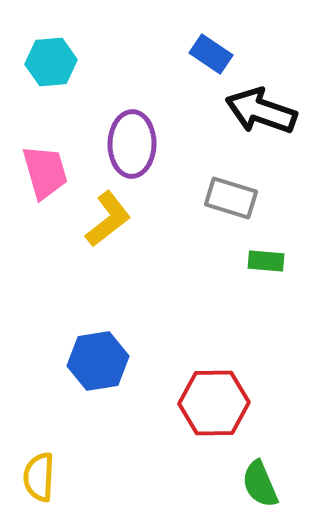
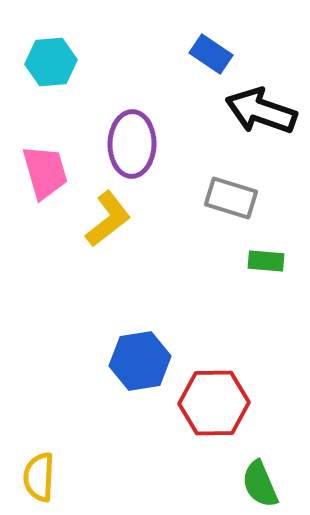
blue hexagon: moved 42 px right
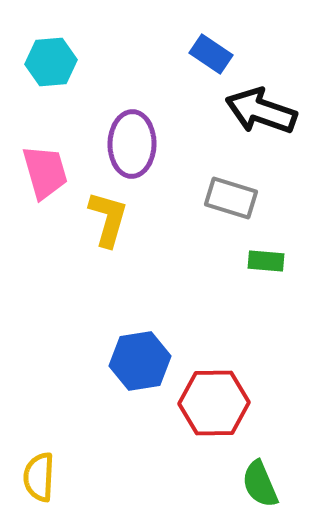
yellow L-shape: rotated 36 degrees counterclockwise
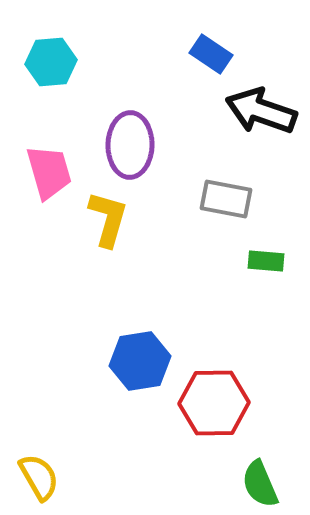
purple ellipse: moved 2 px left, 1 px down
pink trapezoid: moved 4 px right
gray rectangle: moved 5 px left, 1 px down; rotated 6 degrees counterclockwise
yellow semicircle: rotated 147 degrees clockwise
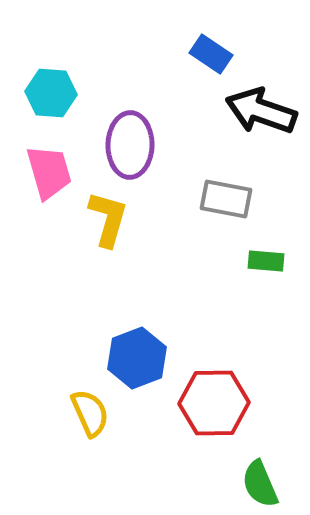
cyan hexagon: moved 31 px down; rotated 9 degrees clockwise
blue hexagon: moved 3 px left, 3 px up; rotated 12 degrees counterclockwise
yellow semicircle: moved 51 px right, 64 px up; rotated 6 degrees clockwise
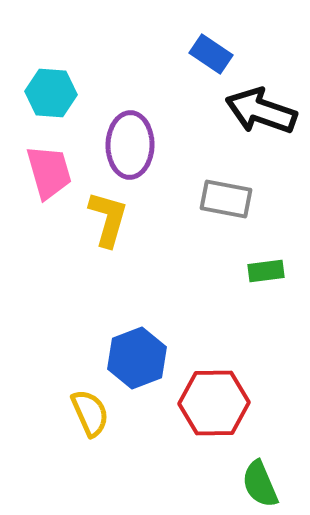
green rectangle: moved 10 px down; rotated 12 degrees counterclockwise
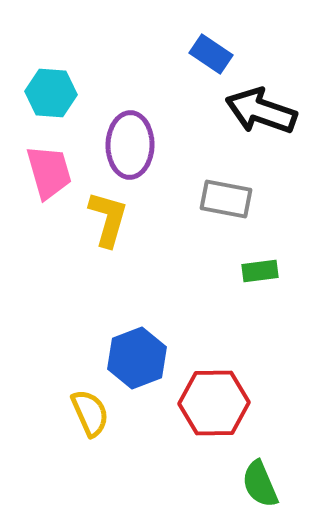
green rectangle: moved 6 px left
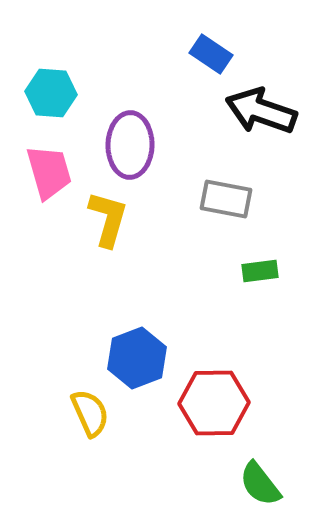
green semicircle: rotated 15 degrees counterclockwise
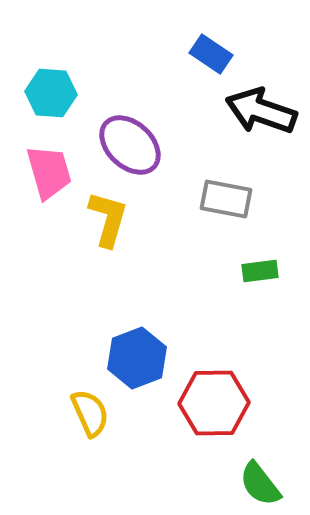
purple ellipse: rotated 48 degrees counterclockwise
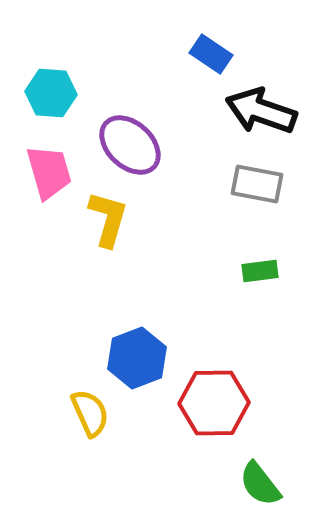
gray rectangle: moved 31 px right, 15 px up
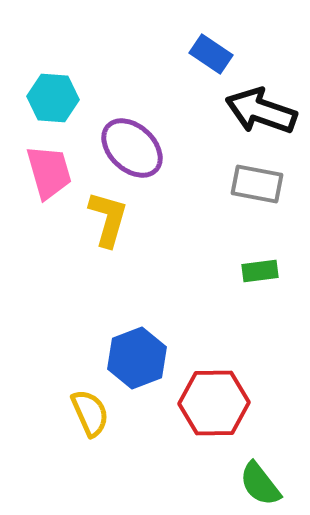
cyan hexagon: moved 2 px right, 5 px down
purple ellipse: moved 2 px right, 3 px down
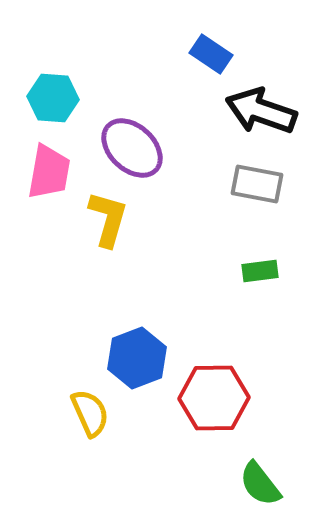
pink trapezoid: rotated 26 degrees clockwise
red hexagon: moved 5 px up
